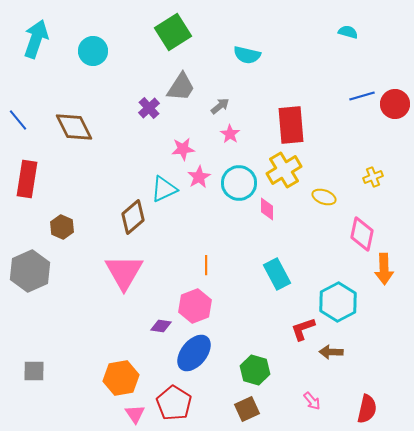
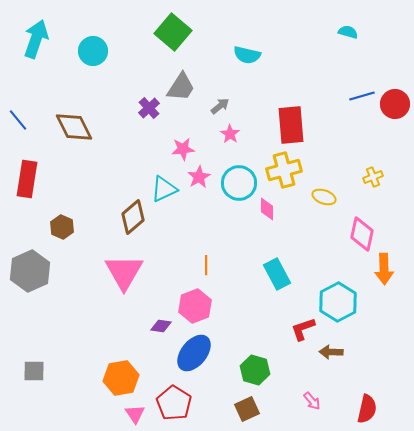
green square at (173, 32): rotated 18 degrees counterclockwise
yellow cross at (284, 170): rotated 16 degrees clockwise
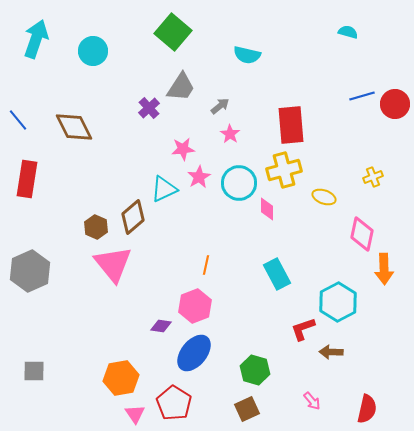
brown hexagon at (62, 227): moved 34 px right
orange line at (206, 265): rotated 12 degrees clockwise
pink triangle at (124, 272): moved 11 px left, 8 px up; rotated 9 degrees counterclockwise
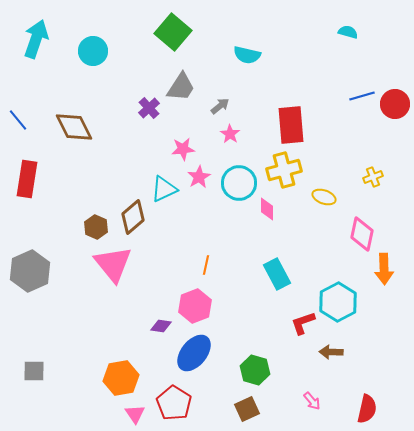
red L-shape at (303, 329): moved 6 px up
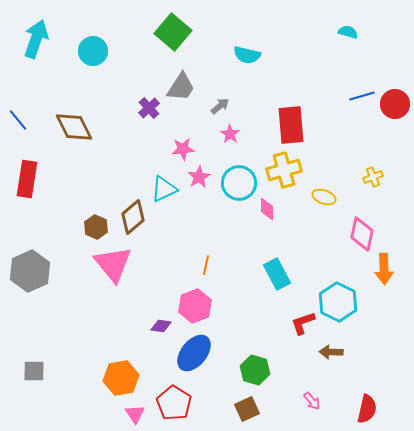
cyan hexagon at (338, 302): rotated 6 degrees counterclockwise
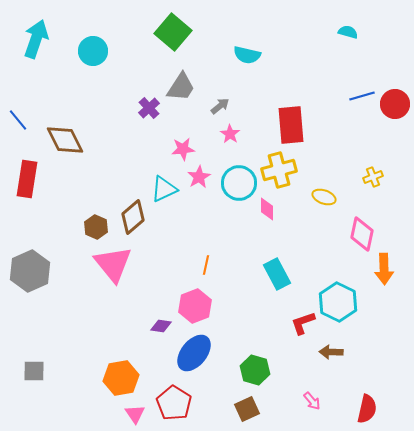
brown diamond at (74, 127): moved 9 px left, 13 px down
yellow cross at (284, 170): moved 5 px left
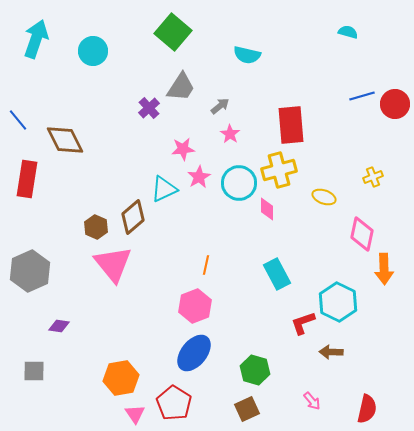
purple diamond at (161, 326): moved 102 px left
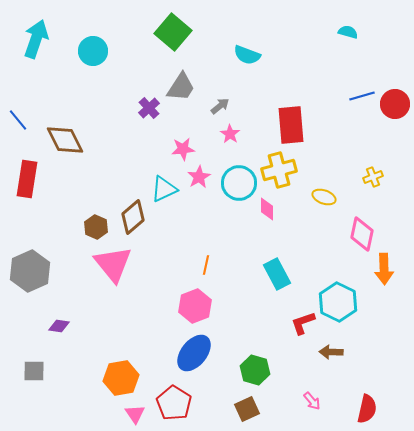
cyan semicircle at (247, 55): rotated 8 degrees clockwise
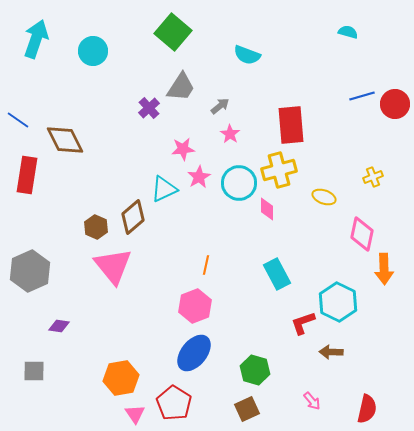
blue line at (18, 120): rotated 15 degrees counterclockwise
red rectangle at (27, 179): moved 4 px up
pink triangle at (113, 264): moved 2 px down
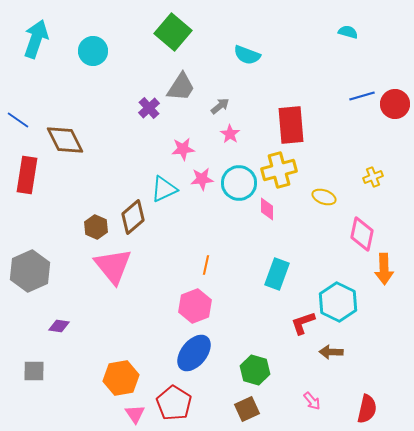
pink star at (199, 177): moved 3 px right, 2 px down; rotated 25 degrees clockwise
cyan rectangle at (277, 274): rotated 48 degrees clockwise
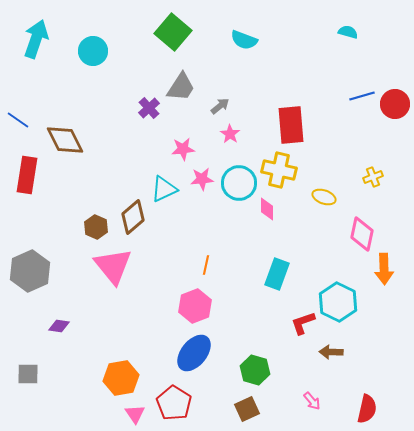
cyan semicircle at (247, 55): moved 3 px left, 15 px up
yellow cross at (279, 170): rotated 28 degrees clockwise
gray square at (34, 371): moved 6 px left, 3 px down
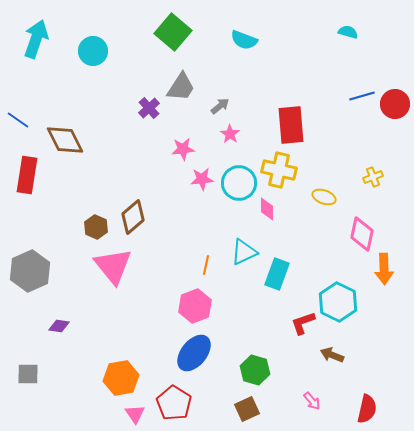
cyan triangle at (164, 189): moved 80 px right, 63 px down
brown arrow at (331, 352): moved 1 px right, 3 px down; rotated 20 degrees clockwise
